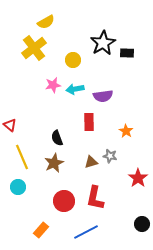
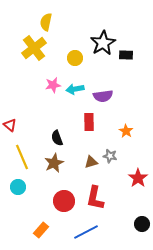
yellow semicircle: rotated 132 degrees clockwise
black rectangle: moved 1 px left, 2 px down
yellow circle: moved 2 px right, 2 px up
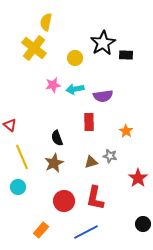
yellow cross: rotated 15 degrees counterclockwise
black circle: moved 1 px right
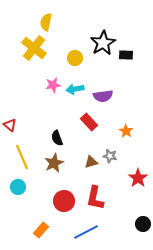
red rectangle: rotated 42 degrees counterclockwise
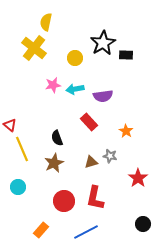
yellow line: moved 8 px up
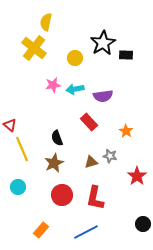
red star: moved 1 px left, 2 px up
red circle: moved 2 px left, 6 px up
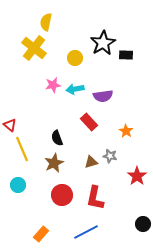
cyan circle: moved 2 px up
orange rectangle: moved 4 px down
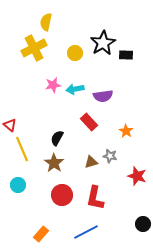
yellow cross: rotated 25 degrees clockwise
yellow circle: moved 5 px up
black semicircle: rotated 49 degrees clockwise
brown star: rotated 12 degrees counterclockwise
red star: rotated 18 degrees counterclockwise
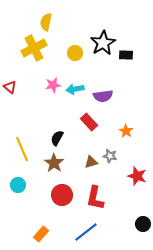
red triangle: moved 38 px up
blue line: rotated 10 degrees counterclockwise
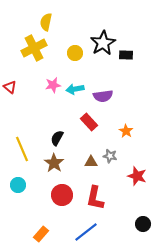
brown triangle: rotated 16 degrees clockwise
